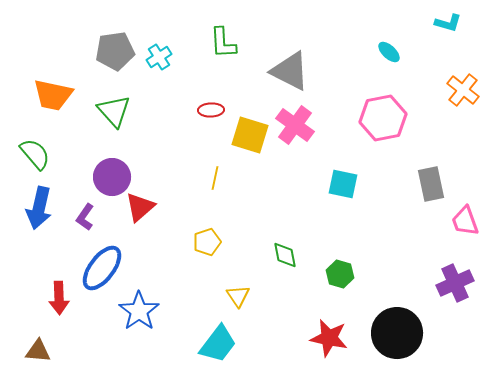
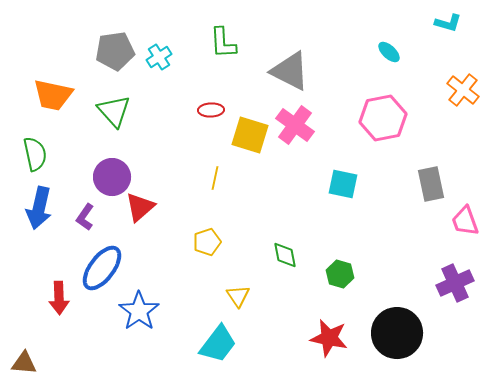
green semicircle: rotated 28 degrees clockwise
brown triangle: moved 14 px left, 12 px down
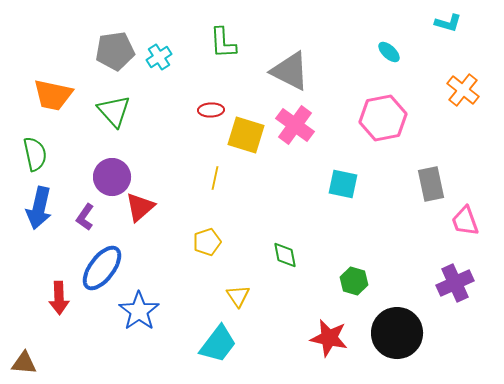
yellow square: moved 4 px left
green hexagon: moved 14 px right, 7 px down
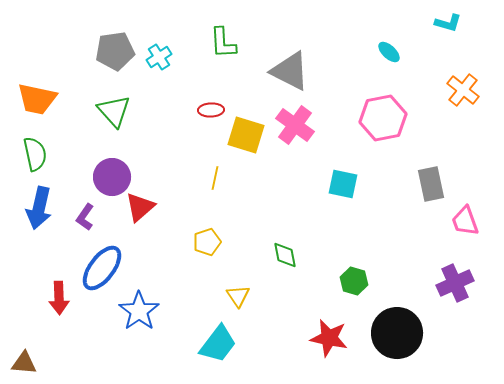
orange trapezoid: moved 16 px left, 4 px down
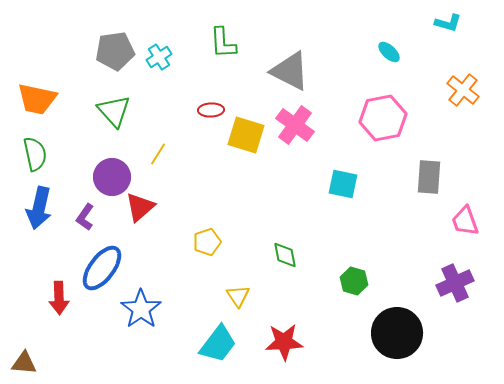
yellow line: moved 57 px left, 24 px up; rotated 20 degrees clockwise
gray rectangle: moved 2 px left, 7 px up; rotated 16 degrees clockwise
blue star: moved 2 px right, 2 px up
red star: moved 45 px left, 4 px down; rotated 15 degrees counterclockwise
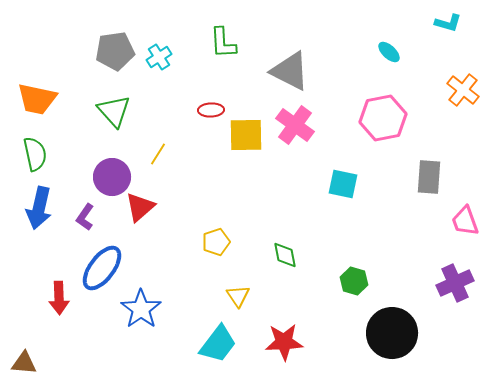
yellow square: rotated 18 degrees counterclockwise
yellow pentagon: moved 9 px right
black circle: moved 5 px left
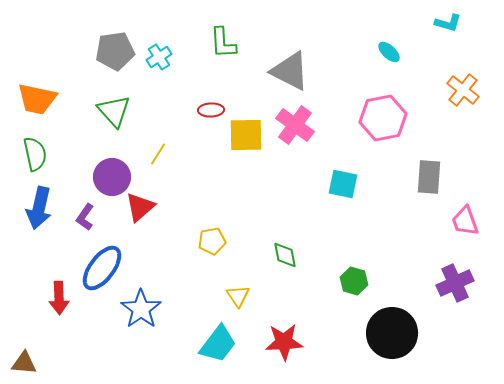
yellow pentagon: moved 4 px left, 1 px up; rotated 8 degrees clockwise
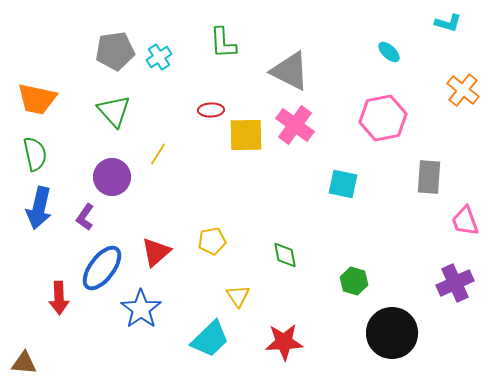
red triangle: moved 16 px right, 45 px down
cyan trapezoid: moved 8 px left, 5 px up; rotated 9 degrees clockwise
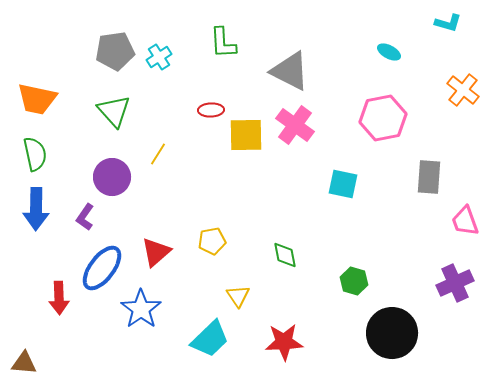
cyan ellipse: rotated 15 degrees counterclockwise
blue arrow: moved 3 px left, 1 px down; rotated 12 degrees counterclockwise
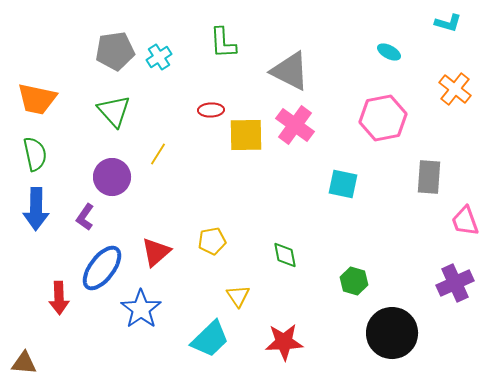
orange cross: moved 8 px left, 1 px up
